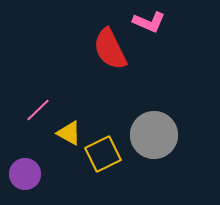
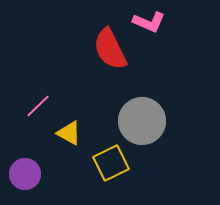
pink line: moved 4 px up
gray circle: moved 12 px left, 14 px up
yellow square: moved 8 px right, 9 px down
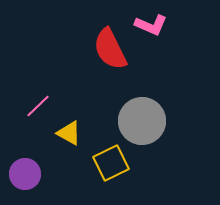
pink L-shape: moved 2 px right, 3 px down
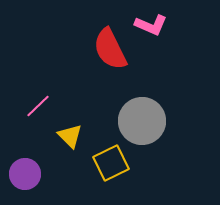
yellow triangle: moved 1 px right, 3 px down; rotated 16 degrees clockwise
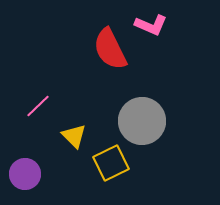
yellow triangle: moved 4 px right
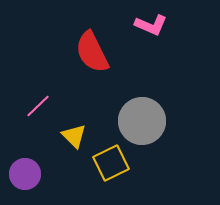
red semicircle: moved 18 px left, 3 px down
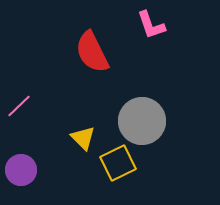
pink L-shape: rotated 48 degrees clockwise
pink line: moved 19 px left
yellow triangle: moved 9 px right, 2 px down
yellow square: moved 7 px right
purple circle: moved 4 px left, 4 px up
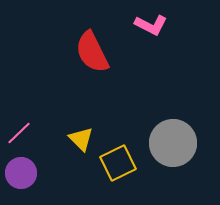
pink L-shape: rotated 44 degrees counterclockwise
pink line: moved 27 px down
gray circle: moved 31 px right, 22 px down
yellow triangle: moved 2 px left, 1 px down
purple circle: moved 3 px down
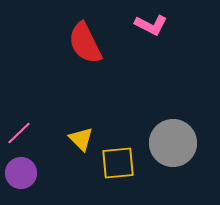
red semicircle: moved 7 px left, 9 px up
yellow square: rotated 21 degrees clockwise
